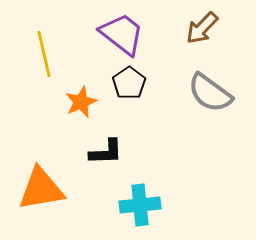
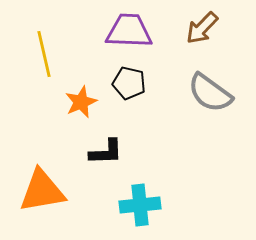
purple trapezoid: moved 7 px right, 3 px up; rotated 36 degrees counterclockwise
black pentagon: rotated 24 degrees counterclockwise
orange triangle: moved 1 px right, 2 px down
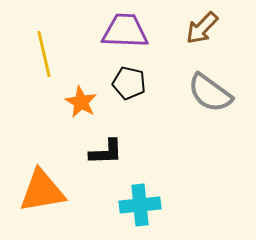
purple trapezoid: moved 4 px left
orange star: rotated 20 degrees counterclockwise
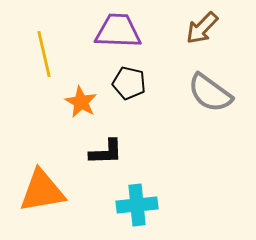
purple trapezoid: moved 7 px left
cyan cross: moved 3 px left
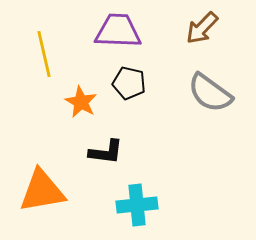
black L-shape: rotated 9 degrees clockwise
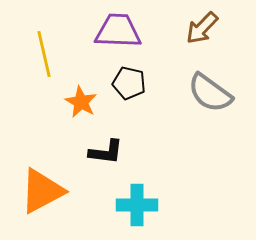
orange triangle: rotated 18 degrees counterclockwise
cyan cross: rotated 6 degrees clockwise
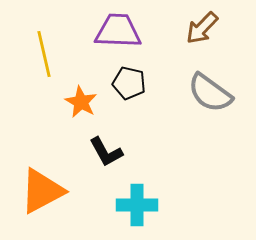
black L-shape: rotated 54 degrees clockwise
